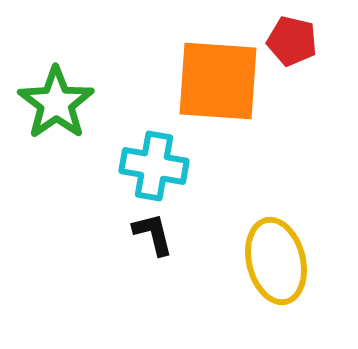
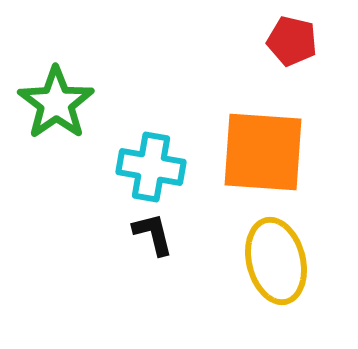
orange square: moved 45 px right, 71 px down
cyan cross: moved 3 px left, 1 px down
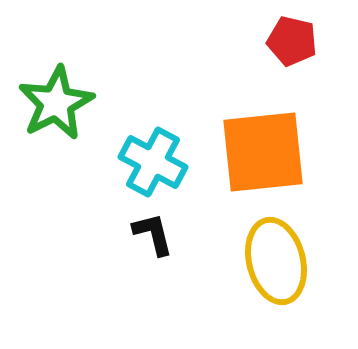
green star: rotated 8 degrees clockwise
orange square: rotated 10 degrees counterclockwise
cyan cross: moved 2 px right, 5 px up; rotated 18 degrees clockwise
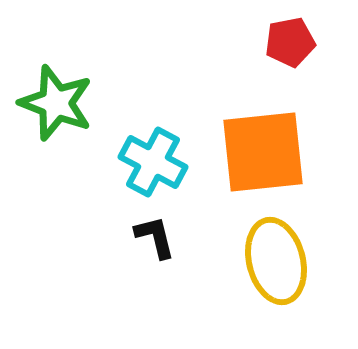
red pentagon: moved 2 px left, 1 px down; rotated 24 degrees counterclockwise
green star: rotated 24 degrees counterclockwise
black L-shape: moved 2 px right, 3 px down
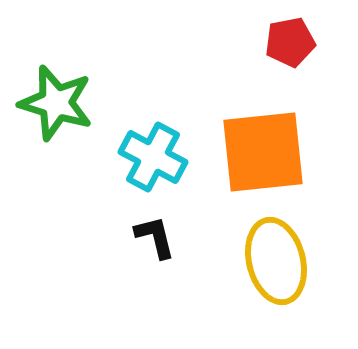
green star: rotated 4 degrees counterclockwise
cyan cross: moved 5 px up
